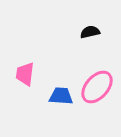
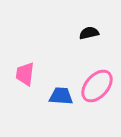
black semicircle: moved 1 px left, 1 px down
pink ellipse: moved 1 px up
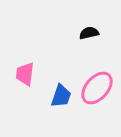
pink ellipse: moved 2 px down
blue trapezoid: rotated 105 degrees clockwise
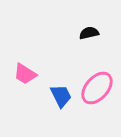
pink trapezoid: rotated 65 degrees counterclockwise
blue trapezoid: rotated 45 degrees counterclockwise
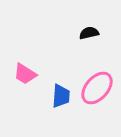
blue trapezoid: rotated 30 degrees clockwise
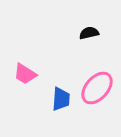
blue trapezoid: moved 3 px down
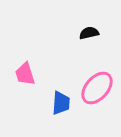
pink trapezoid: rotated 40 degrees clockwise
blue trapezoid: moved 4 px down
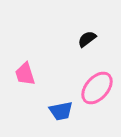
black semicircle: moved 2 px left, 6 px down; rotated 24 degrees counterclockwise
blue trapezoid: moved 8 px down; rotated 75 degrees clockwise
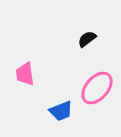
pink trapezoid: rotated 10 degrees clockwise
blue trapezoid: rotated 10 degrees counterclockwise
